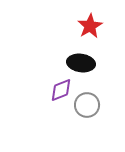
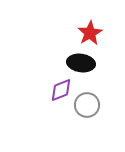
red star: moved 7 px down
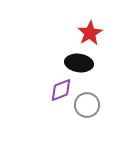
black ellipse: moved 2 px left
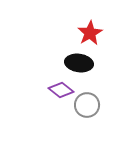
purple diamond: rotated 60 degrees clockwise
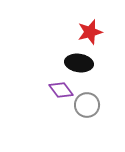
red star: moved 1 px up; rotated 15 degrees clockwise
purple diamond: rotated 15 degrees clockwise
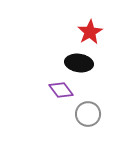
red star: rotated 15 degrees counterclockwise
gray circle: moved 1 px right, 9 px down
